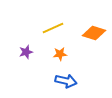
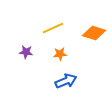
purple star: rotated 24 degrees clockwise
blue arrow: rotated 35 degrees counterclockwise
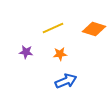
orange diamond: moved 4 px up
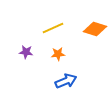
orange diamond: moved 1 px right
orange star: moved 2 px left
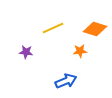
orange star: moved 22 px right, 3 px up
